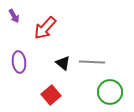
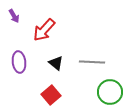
red arrow: moved 1 px left, 2 px down
black triangle: moved 7 px left
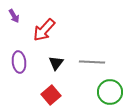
black triangle: rotated 28 degrees clockwise
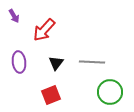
red square: rotated 18 degrees clockwise
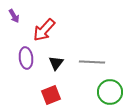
purple ellipse: moved 7 px right, 4 px up
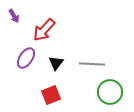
purple ellipse: rotated 40 degrees clockwise
gray line: moved 2 px down
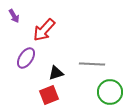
black triangle: moved 10 px down; rotated 35 degrees clockwise
red square: moved 2 px left
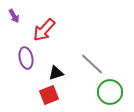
purple ellipse: rotated 45 degrees counterclockwise
gray line: rotated 40 degrees clockwise
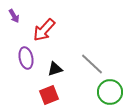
black triangle: moved 1 px left, 4 px up
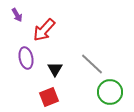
purple arrow: moved 3 px right, 1 px up
black triangle: rotated 42 degrees counterclockwise
red square: moved 2 px down
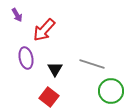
gray line: rotated 25 degrees counterclockwise
green circle: moved 1 px right, 1 px up
red square: rotated 30 degrees counterclockwise
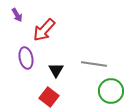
gray line: moved 2 px right; rotated 10 degrees counterclockwise
black triangle: moved 1 px right, 1 px down
